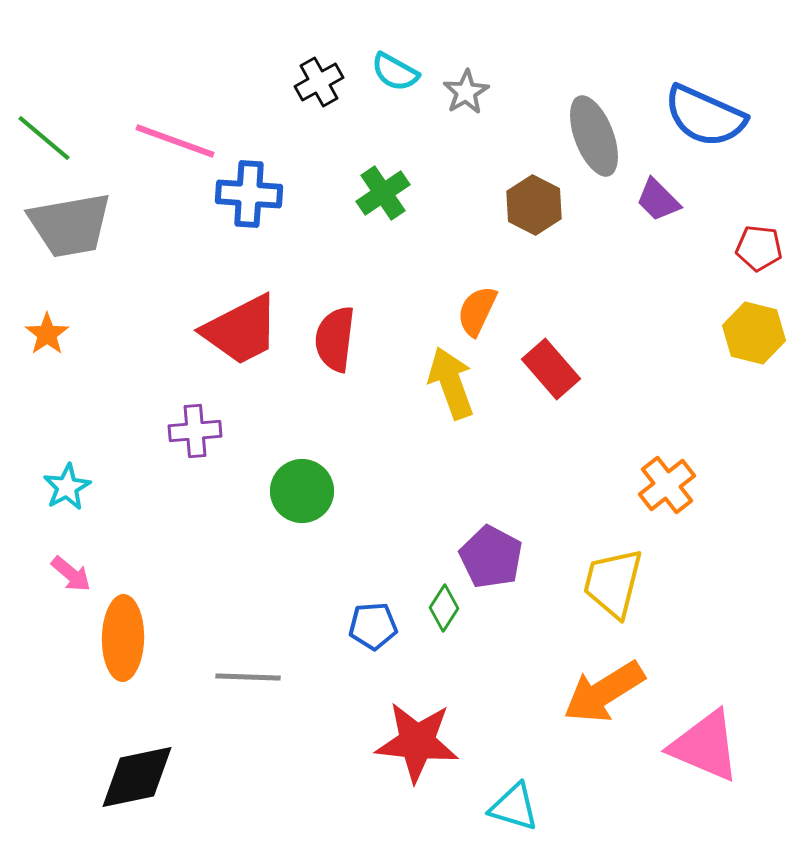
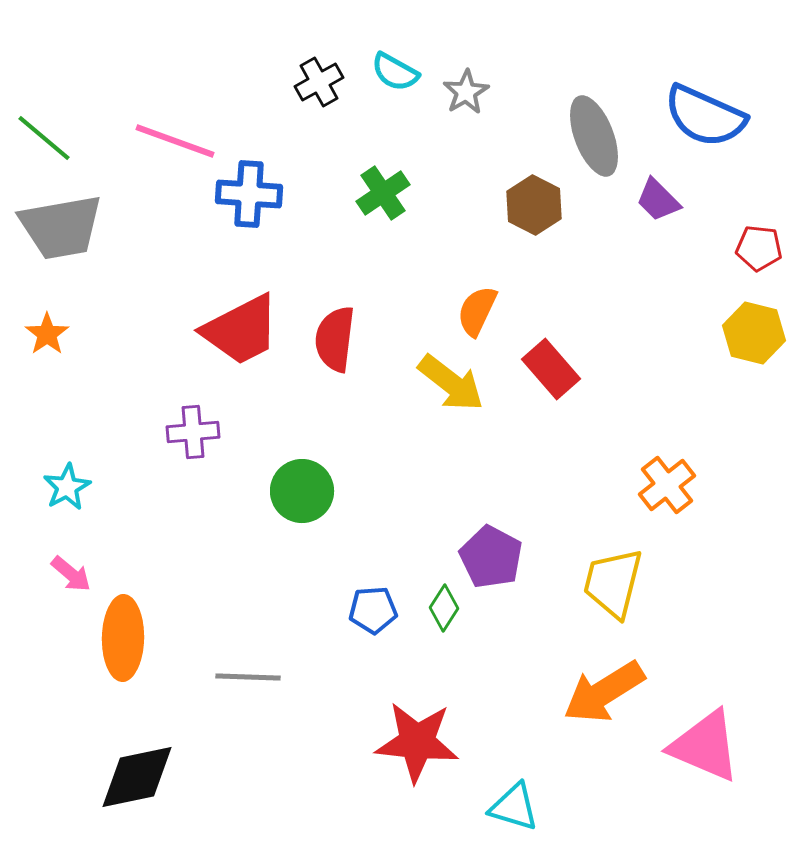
gray trapezoid: moved 9 px left, 2 px down
yellow arrow: rotated 148 degrees clockwise
purple cross: moved 2 px left, 1 px down
blue pentagon: moved 16 px up
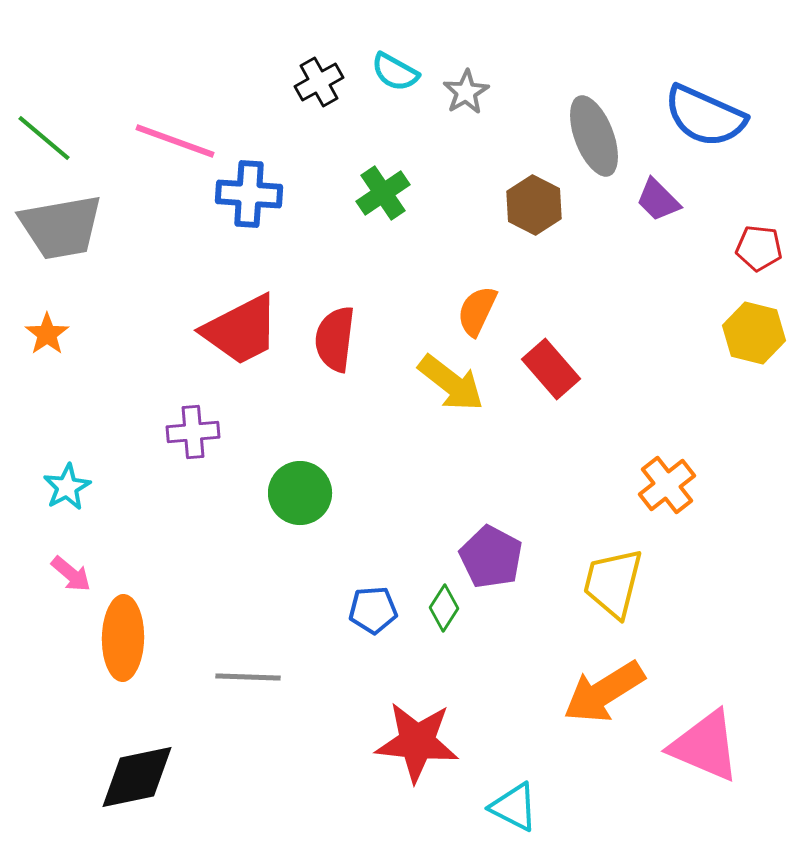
green circle: moved 2 px left, 2 px down
cyan triangle: rotated 10 degrees clockwise
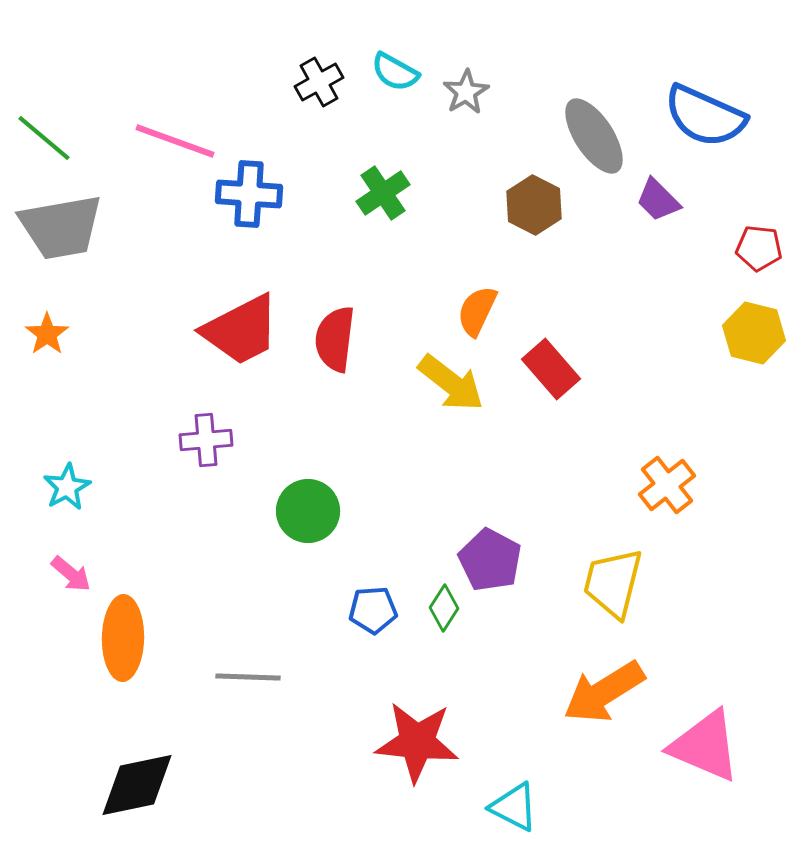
gray ellipse: rotated 12 degrees counterclockwise
purple cross: moved 13 px right, 8 px down
green circle: moved 8 px right, 18 px down
purple pentagon: moved 1 px left, 3 px down
black diamond: moved 8 px down
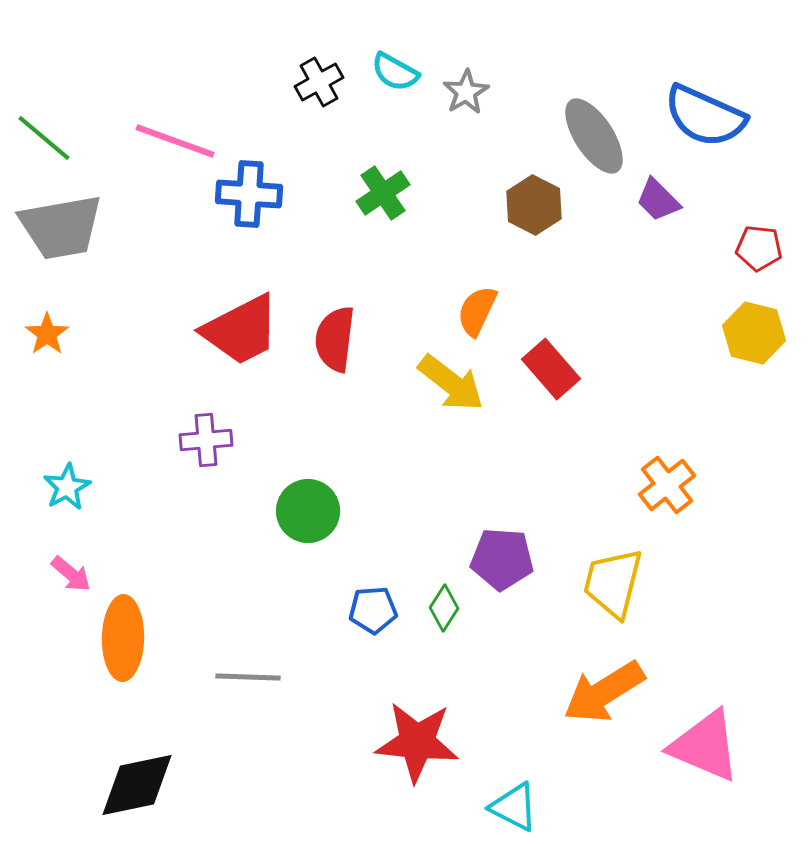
purple pentagon: moved 12 px right, 1 px up; rotated 24 degrees counterclockwise
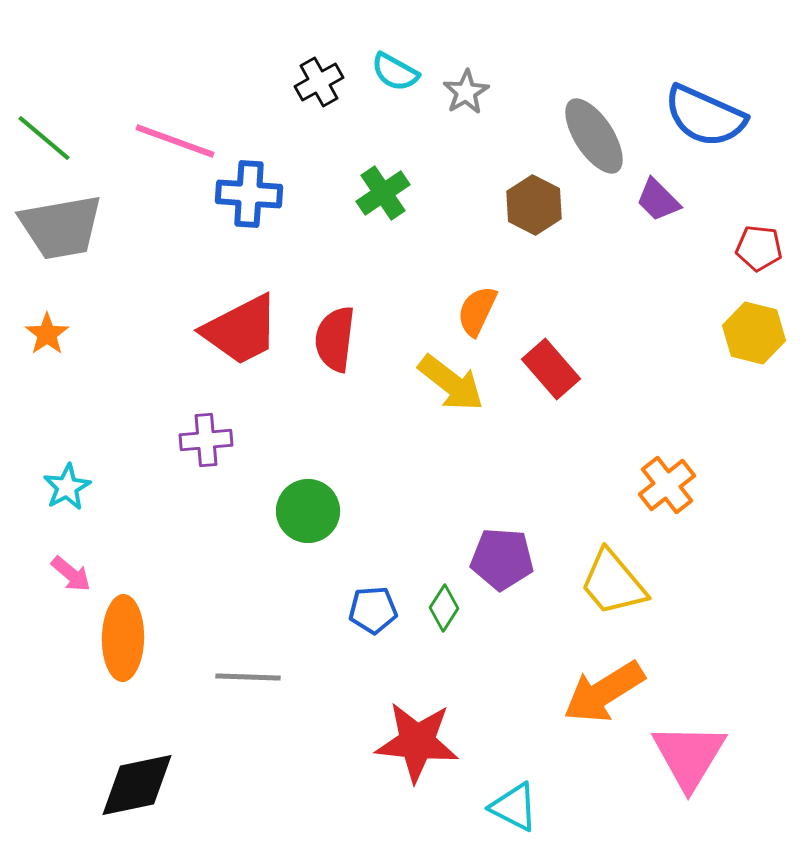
yellow trapezoid: rotated 54 degrees counterclockwise
pink triangle: moved 16 px left, 10 px down; rotated 38 degrees clockwise
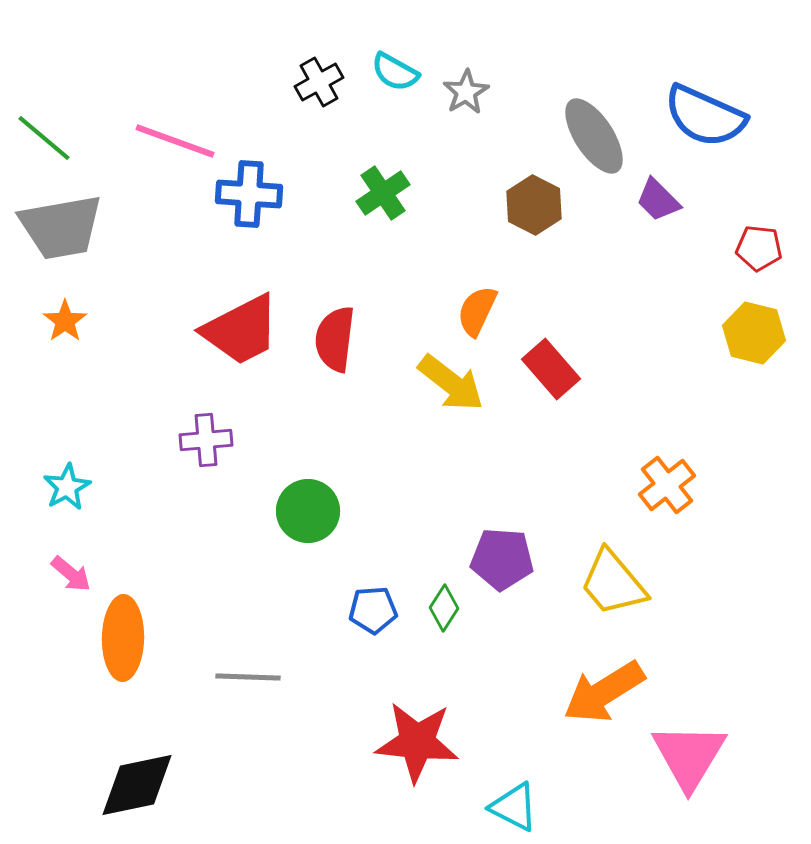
orange star: moved 18 px right, 13 px up
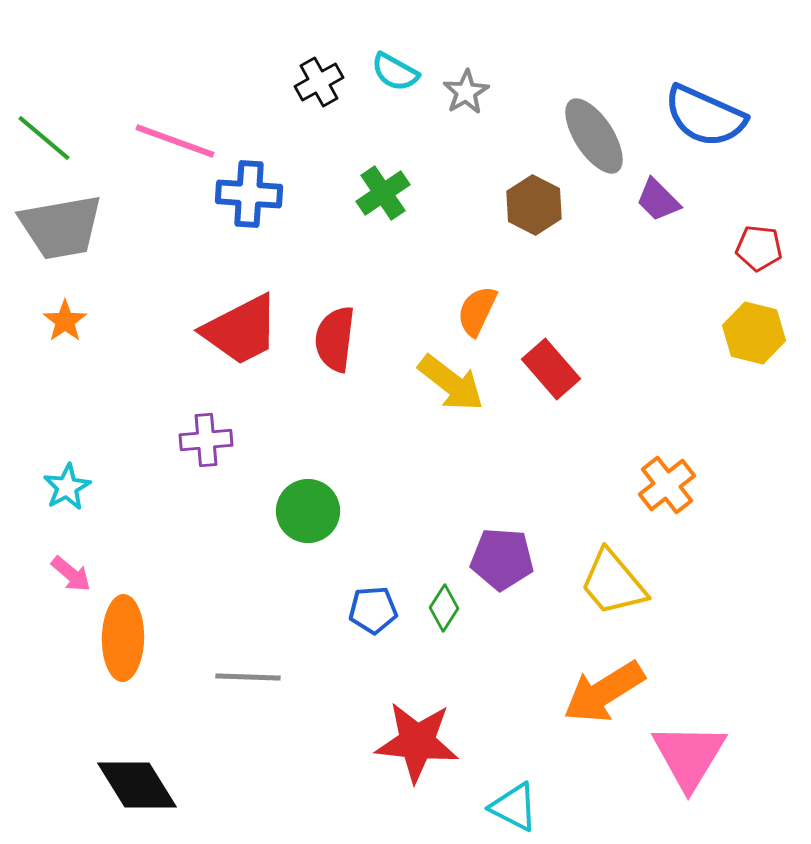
black diamond: rotated 70 degrees clockwise
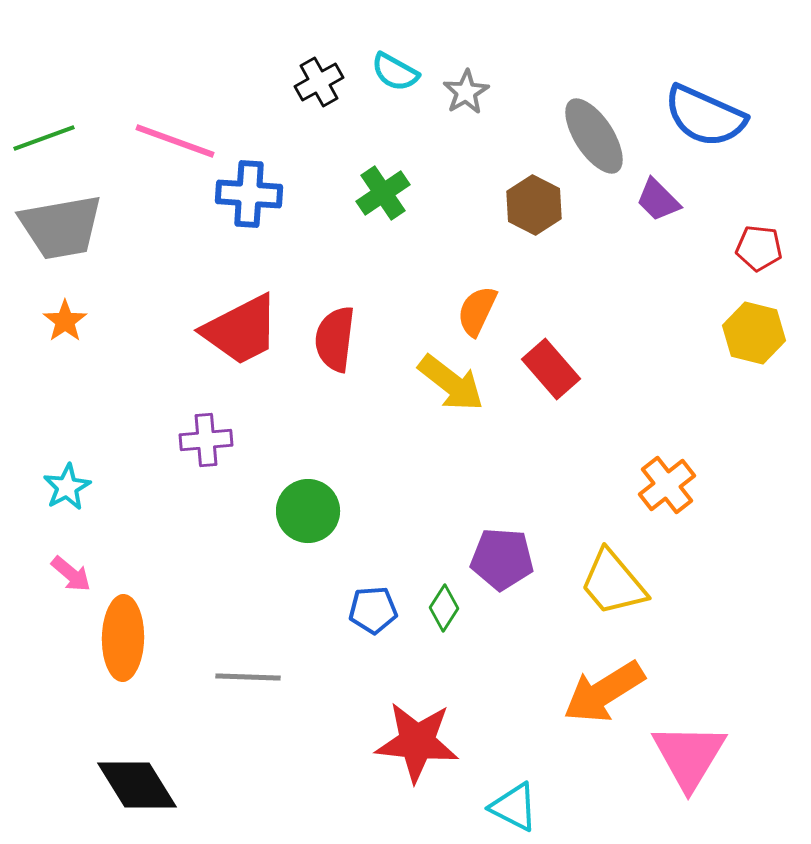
green line: rotated 60 degrees counterclockwise
